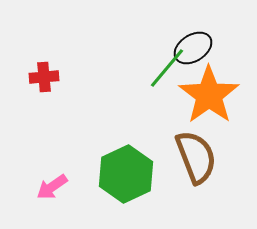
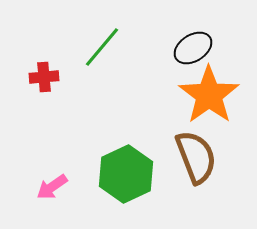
green line: moved 65 px left, 21 px up
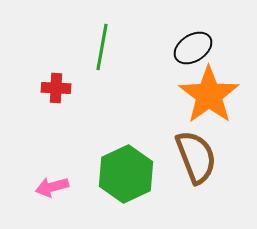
green line: rotated 30 degrees counterclockwise
red cross: moved 12 px right, 11 px down; rotated 8 degrees clockwise
pink arrow: rotated 20 degrees clockwise
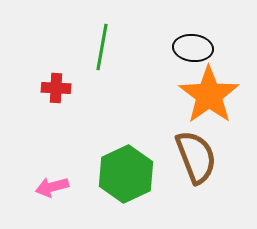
black ellipse: rotated 39 degrees clockwise
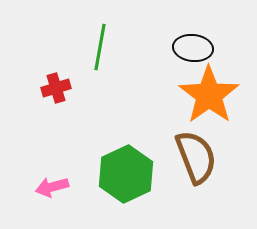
green line: moved 2 px left
red cross: rotated 20 degrees counterclockwise
